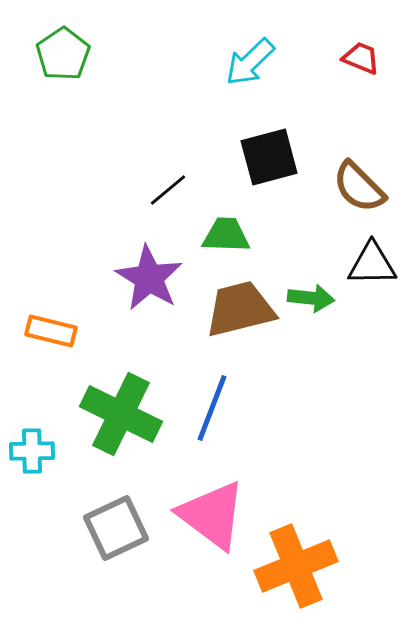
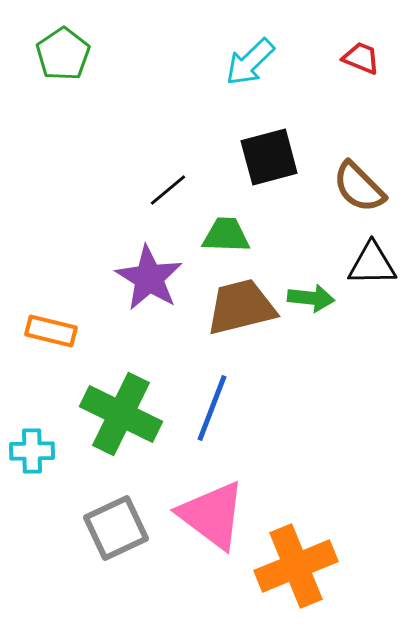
brown trapezoid: moved 1 px right, 2 px up
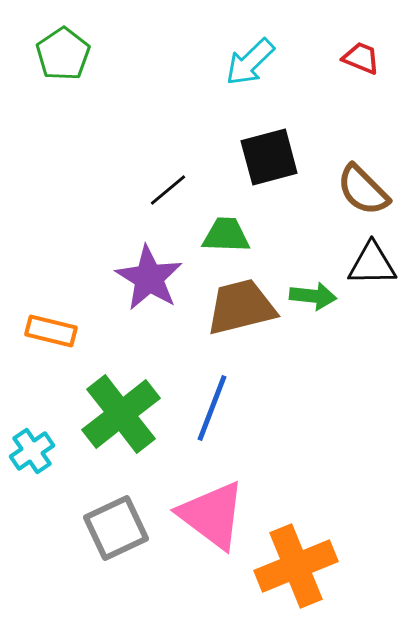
brown semicircle: moved 4 px right, 3 px down
green arrow: moved 2 px right, 2 px up
green cross: rotated 26 degrees clockwise
cyan cross: rotated 33 degrees counterclockwise
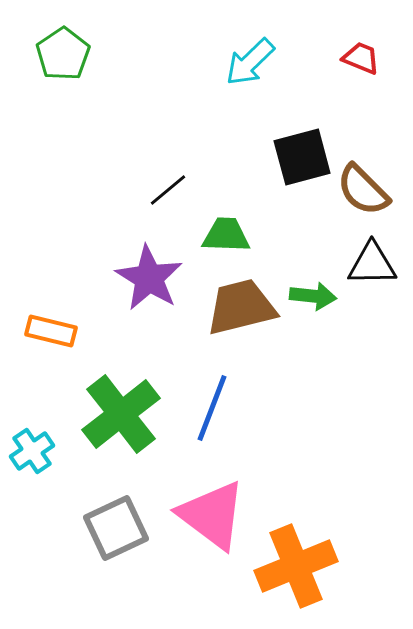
black square: moved 33 px right
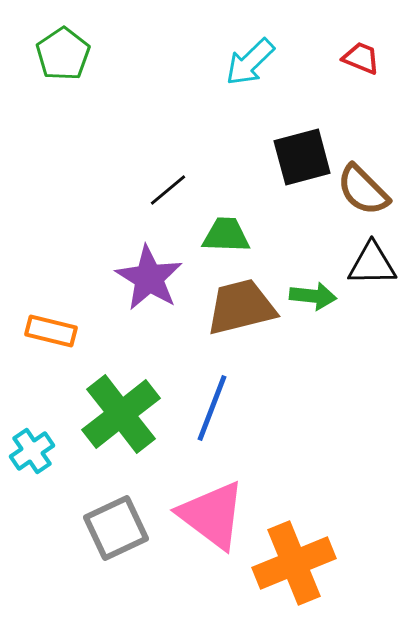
orange cross: moved 2 px left, 3 px up
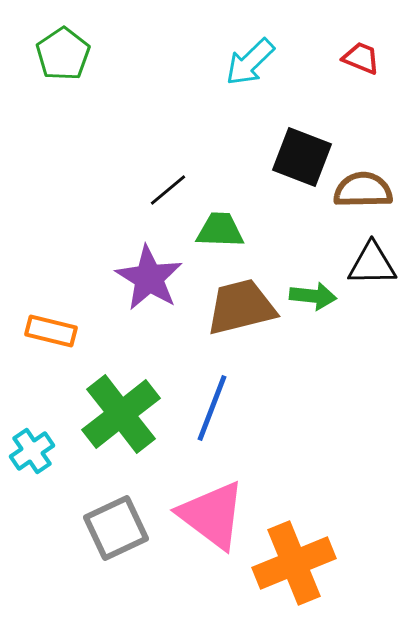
black square: rotated 36 degrees clockwise
brown semicircle: rotated 134 degrees clockwise
green trapezoid: moved 6 px left, 5 px up
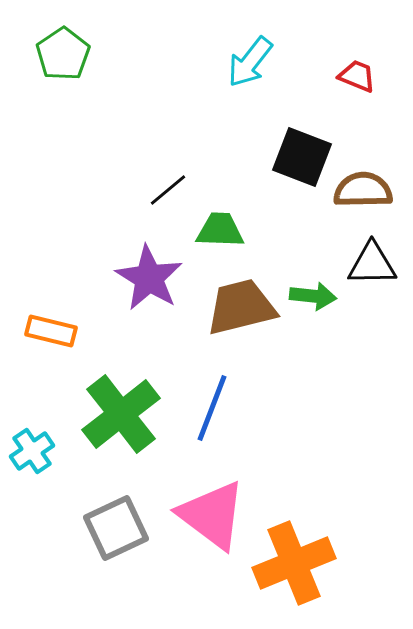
red trapezoid: moved 4 px left, 18 px down
cyan arrow: rotated 8 degrees counterclockwise
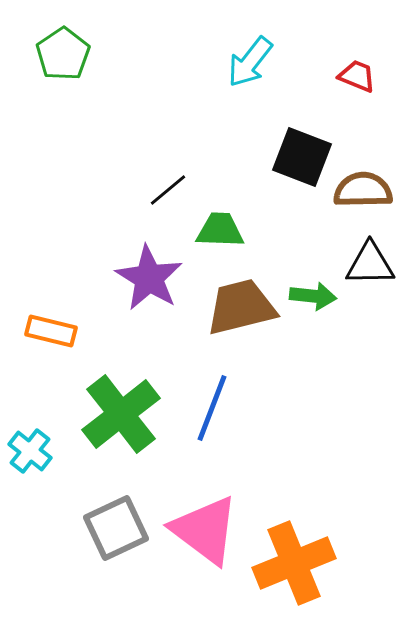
black triangle: moved 2 px left
cyan cross: moved 2 px left; rotated 18 degrees counterclockwise
pink triangle: moved 7 px left, 15 px down
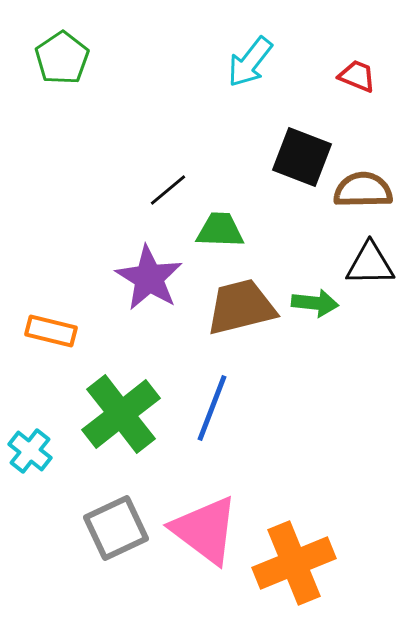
green pentagon: moved 1 px left, 4 px down
green arrow: moved 2 px right, 7 px down
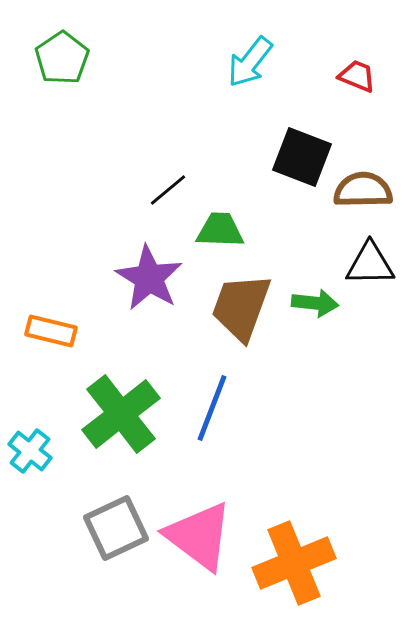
brown trapezoid: rotated 56 degrees counterclockwise
pink triangle: moved 6 px left, 6 px down
